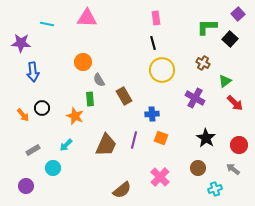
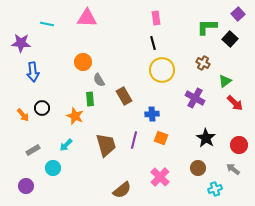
brown trapezoid: rotated 40 degrees counterclockwise
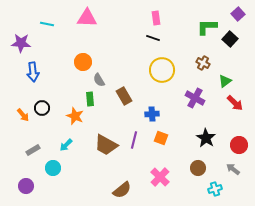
black line: moved 5 px up; rotated 56 degrees counterclockwise
brown trapezoid: rotated 135 degrees clockwise
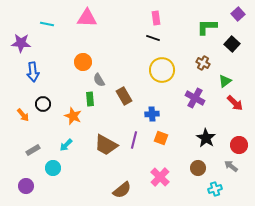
black square: moved 2 px right, 5 px down
black circle: moved 1 px right, 4 px up
orange star: moved 2 px left
gray arrow: moved 2 px left, 3 px up
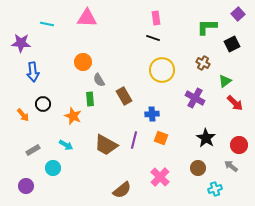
black square: rotated 21 degrees clockwise
cyan arrow: rotated 104 degrees counterclockwise
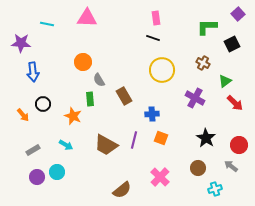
cyan circle: moved 4 px right, 4 px down
purple circle: moved 11 px right, 9 px up
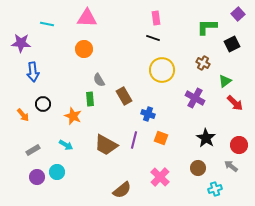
orange circle: moved 1 px right, 13 px up
blue cross: moved 4 px left; rotated 24 degrees clockwise
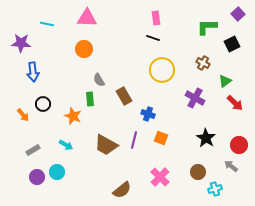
brown circle: moved 4 px down
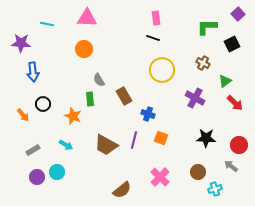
black star: rotated 30 degrees counterclockwise
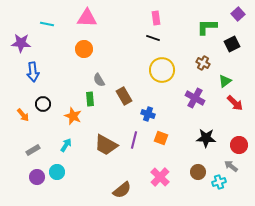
cyan arrow: rotated 88 degrees counterclockwise
cyan cross: moved 4 px right, 7 px up
